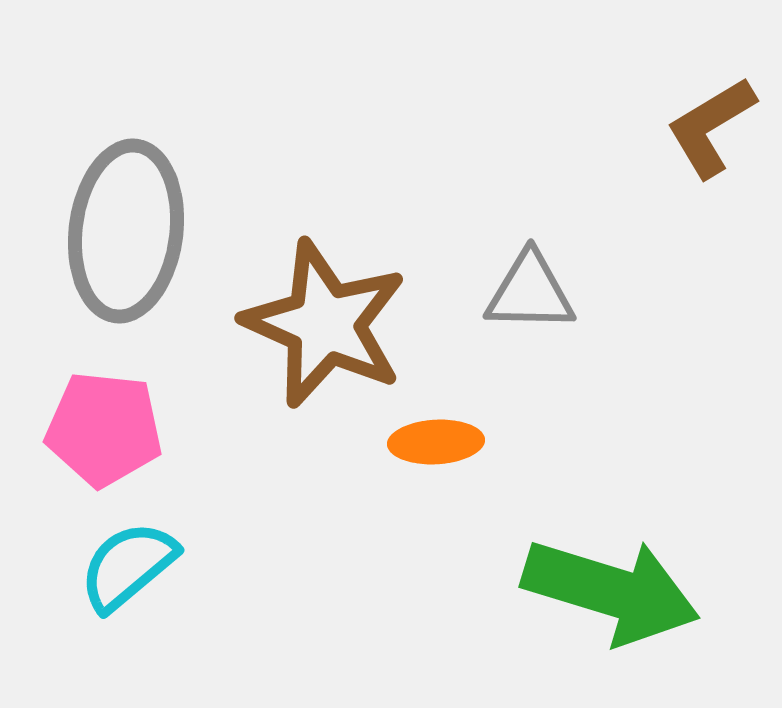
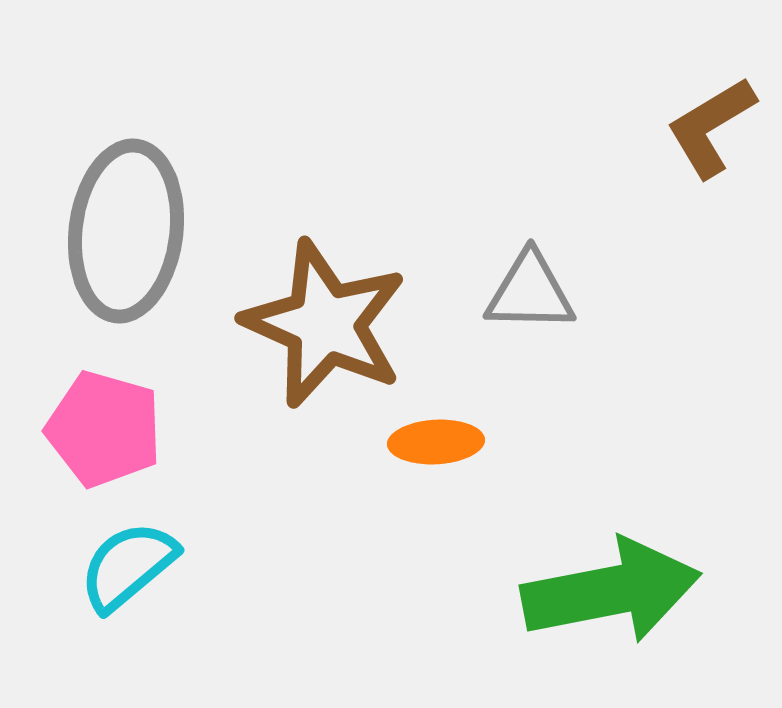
pink pentagon: rotated 10 degrees clockwise
green arrow: rotated 28 degrees counterclockwise
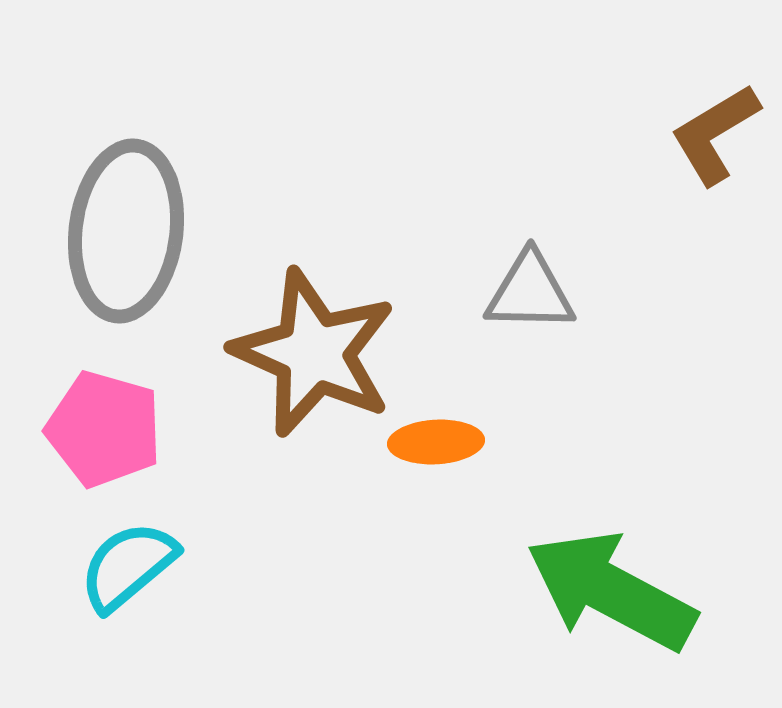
brown L-shape: moved 4 px right, 7 px down
brown star: moved 11 px left, 29 px down
green arrow: rotated 141 degrees counterclockwise
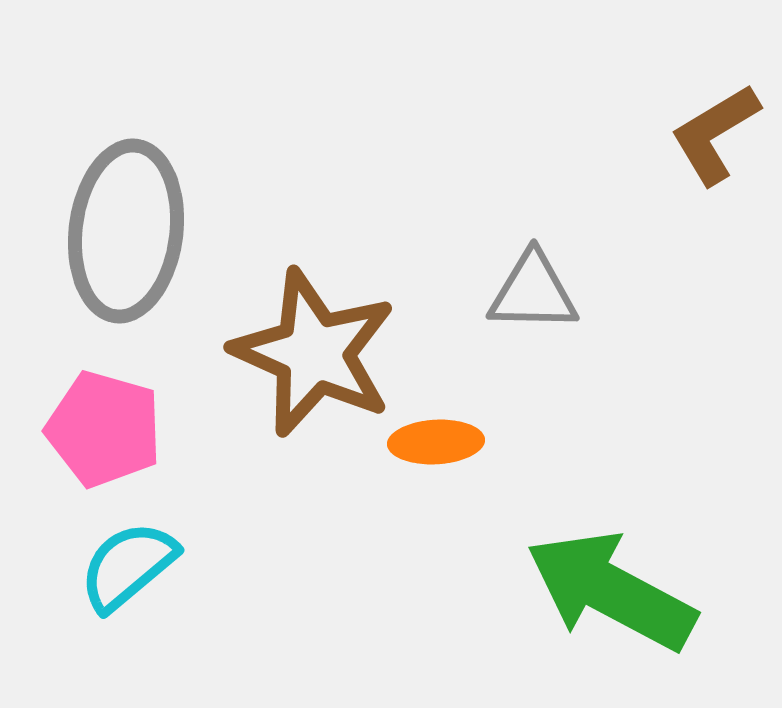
gray triangle: moved 3 px right
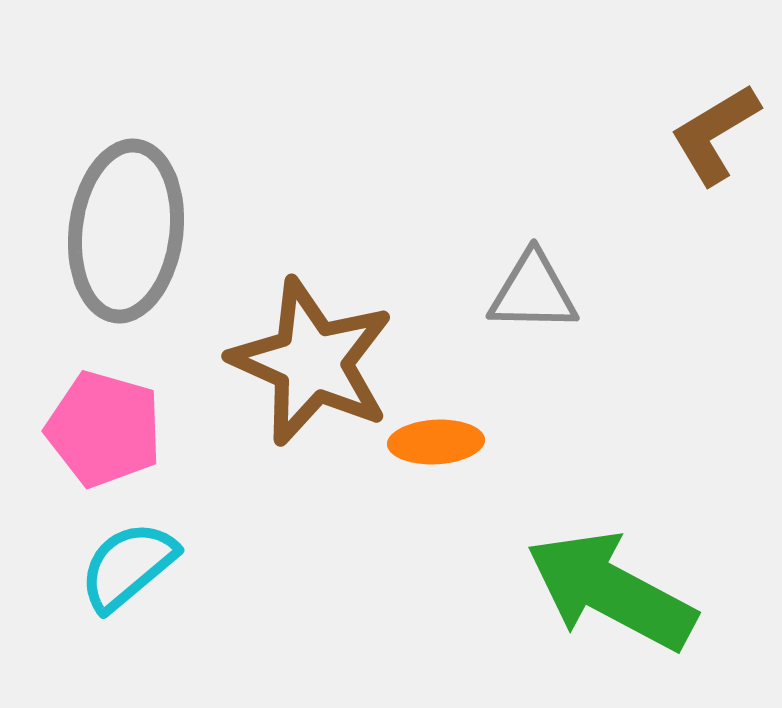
brown star: moved 2 px left, 9 px down
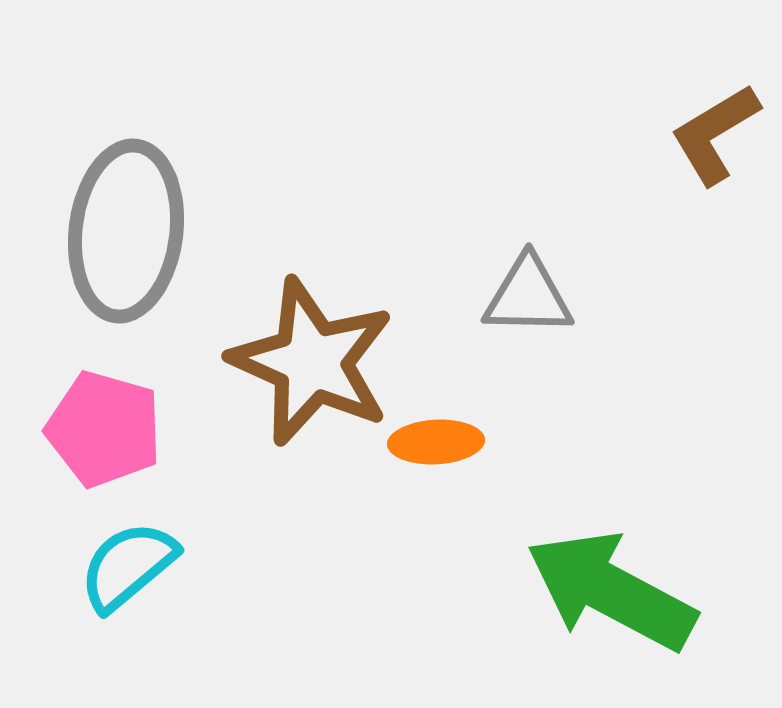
gray triangle: moved 5 px left, 4 px down
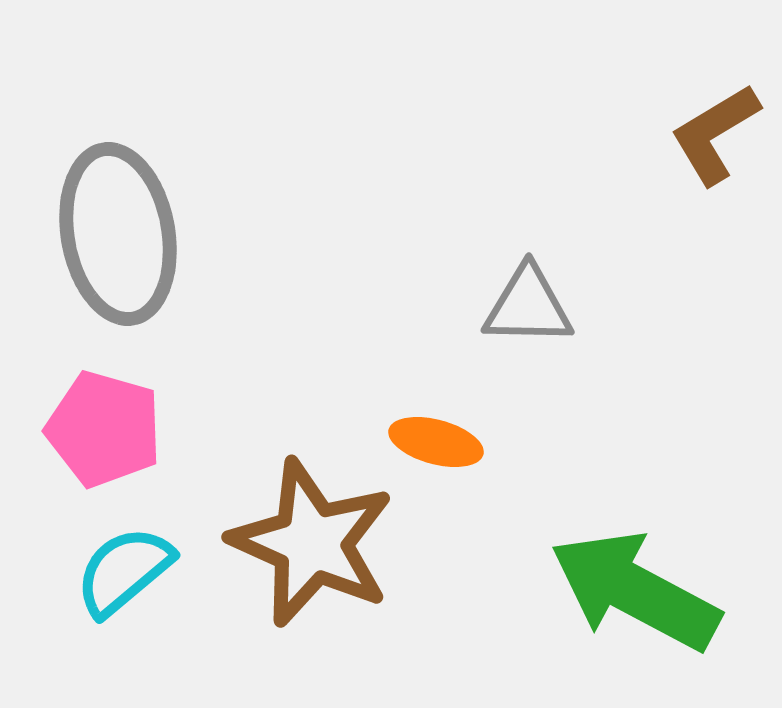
gray ellipse: moved 8 px left, 3 px down; rotated 17 degrees counterclockwise
gray triangle: moved 10 px down
brown star: moved 181 px down
orange ellipse: rotated 18 degrees clockwise
cyan semicircle: moved 4 px left, 5 px down
green arrow: moved 24 px right
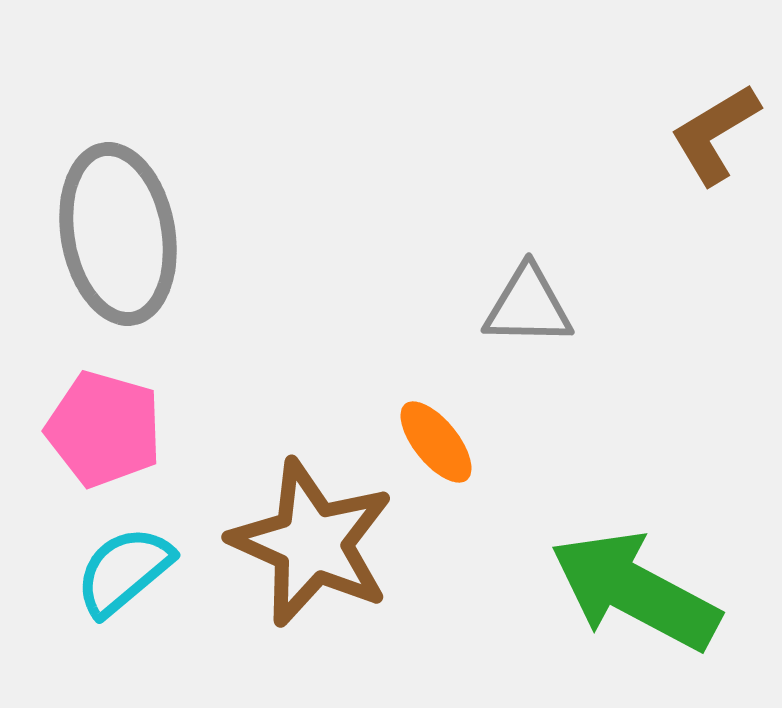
orange ellipse: rotated 36 degrees clockwise
